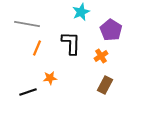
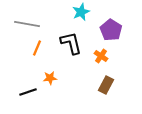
black L-shape: rotated 15 degrees counterclockwise
orange cross: rotated 24 degrees counterclockwise
brown rectangle: moved 1 px right
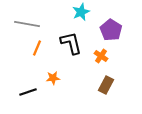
orange star: moved 3 px right
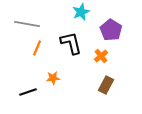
orange cross: rotated 16 degrees clockwise
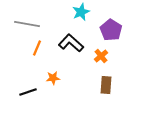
black L-shape: rotated 35 degrees counterclockwise
brown rectangle: rotated 24 degrees counterclockwise
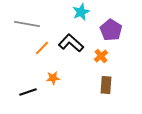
orange line: moved 5 px right; rotated 21 degrees clockwise
